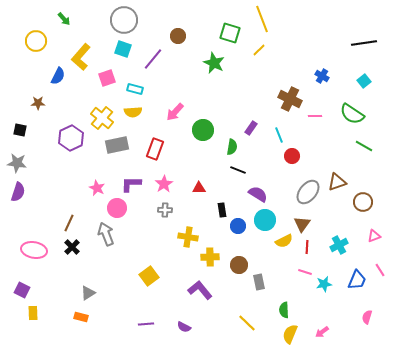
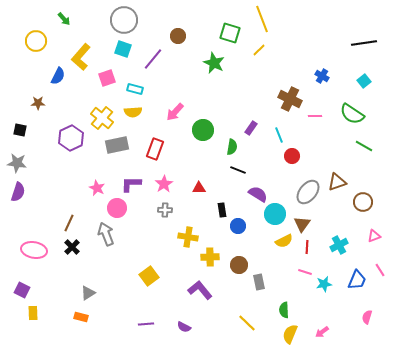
cyan circle at (265, 220): moved 10 px right, 6 px up
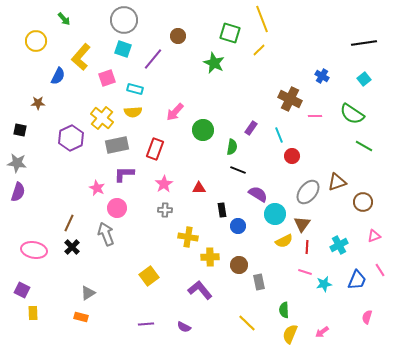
cyan square at (364, 81): moved 2 px up
purple L-shape at (131, 184): moved 7 px left, 10 px up
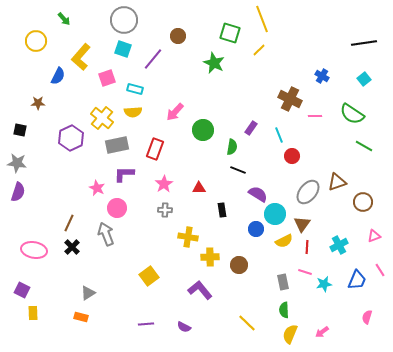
blue circle at (238, 226): moved 18 px right, 3 px down
gray rectangle at (259, 282): moved 24 px right
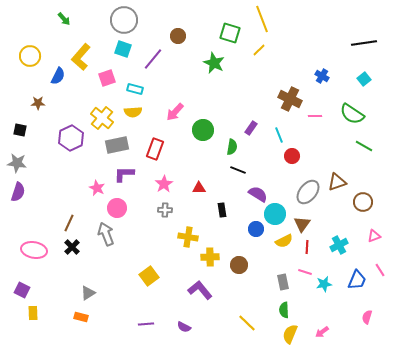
yellow circle at (36, 41): moved 6 px left, 15 px down
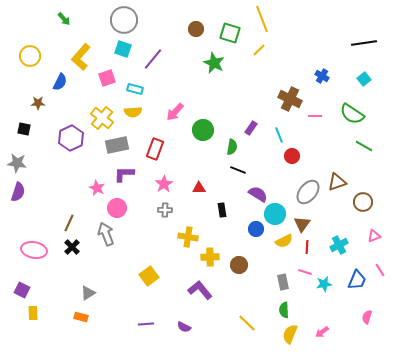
brown circle at (178, 36): moved 18 px right, 7 px up
blue semicircle at (58, 76): moved 2 px right, 6 px down
black square at (20, 130): moved 4 px right, 1 px up
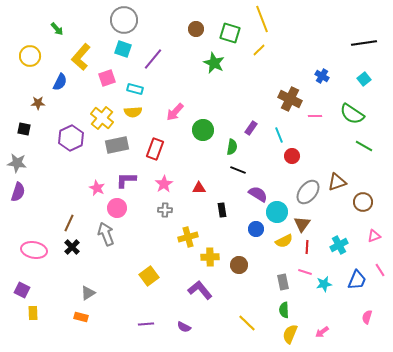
green arrow at (64, 19): moved 7 px left, 10 px down
purple L-shape at (124, 174): moved 2 px right, 6 px down
cyan circle at (275, 214): moved 2 px right, 2 px up
yellow cross at (188, 237): rotated 24 degrees counterclockwise
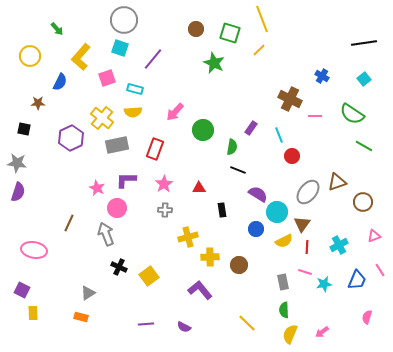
cyan square at (123, 49): moved 3 px left, 1 px up
black cross at (72, 247): moved 47 px right, 20 px down; rotated 21 degrees counterclockwise
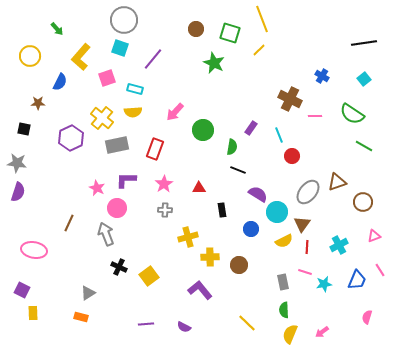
blue circle at (256, 229): moved 5 px left
